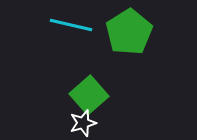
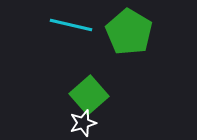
green pentagon: rotated 9 degrees counterclockwise
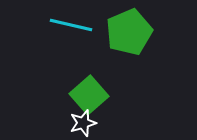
green pentagon: rotated 18 degrees clockwise
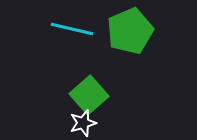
cyan line: moved 1 px right, 4 px down
green pentagon: moved 1 px right, 1 px up
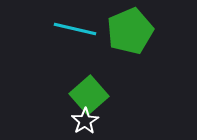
cyan line: moved 3 px right
white star: moved 2 px right, 2 px up; rotated 16 degrees counterclockwise
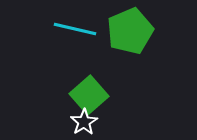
white star: moved 1 px left, 1 px down
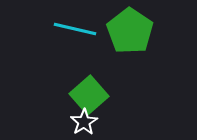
green pentagon: rotated 15 degrees counterclockwise
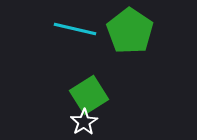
green square: rotated 9 degrees clockwise
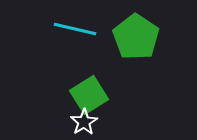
green pentagon: moved 6 px right, 6 px down
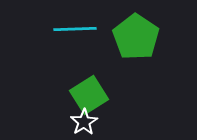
cyan line: rotated 15 degrees counterclockwise
